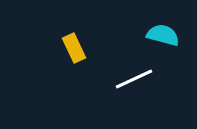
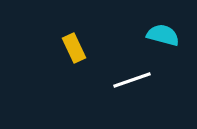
white line: moved 2 px left, 1 px down; rotated 6 degrees clockwise
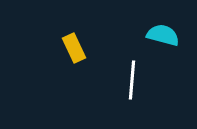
white line: rotated 66 degrees counterclockwise
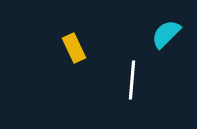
cyan semicircle: moved 3 px right, 1 px up; rotated 60 degrees counterclockwise
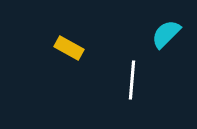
yellow rectangle: moved 5 px left; rotated 36 degrees counterclockwise
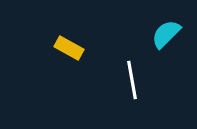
white line: rotated 15 degrees counterclockwise
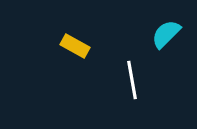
yellow rectangle: moved 6 px right, 2 px up
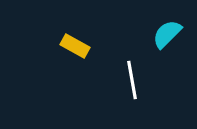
cyan semicircle: moved 1 px right
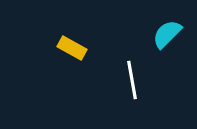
yellow rectangle: moved 3 px left, 2 px down
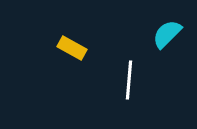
white line: moved 3 px left; rotated 15 degrees clockwise
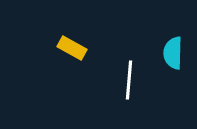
cyan semicircle: moved 6 px right, 19 px down; rotated 44 degrees counterclockwise
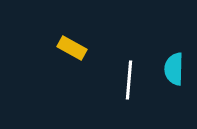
cyan semicircle: moved 1 px right, 16 px down
